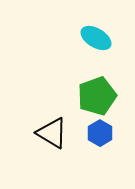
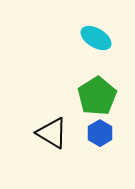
green pentagon: rotated 12 degrees counterclockwise
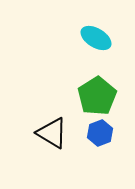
blue hexagon: rotated 10 degrees clockwise
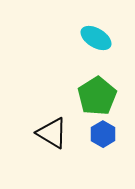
blue hexagon: moved 3 px right, 1 px down; rotated 10 degrees counterclockwise
